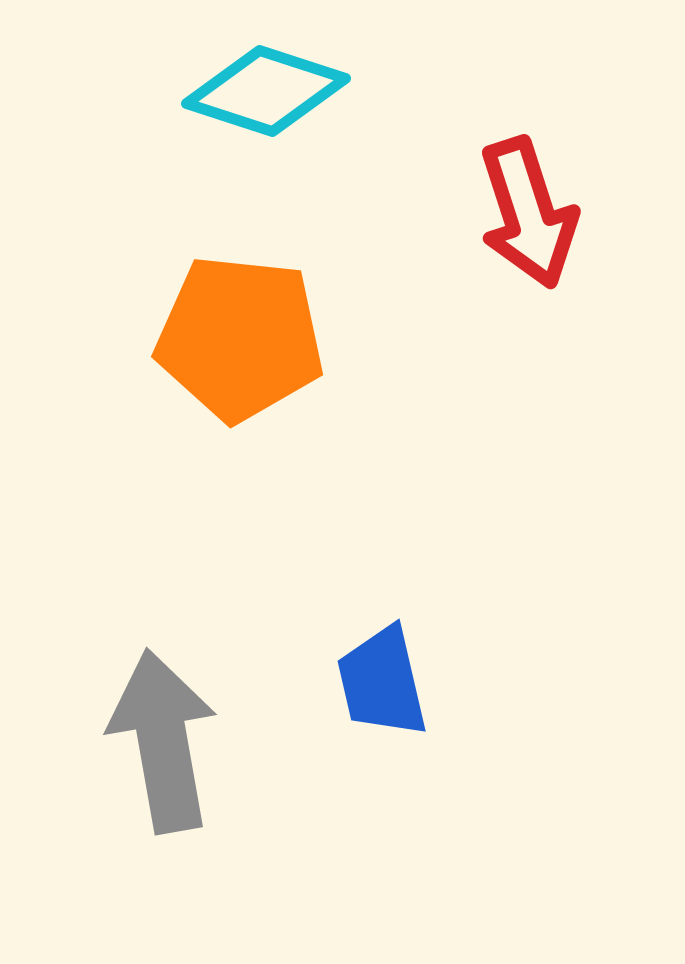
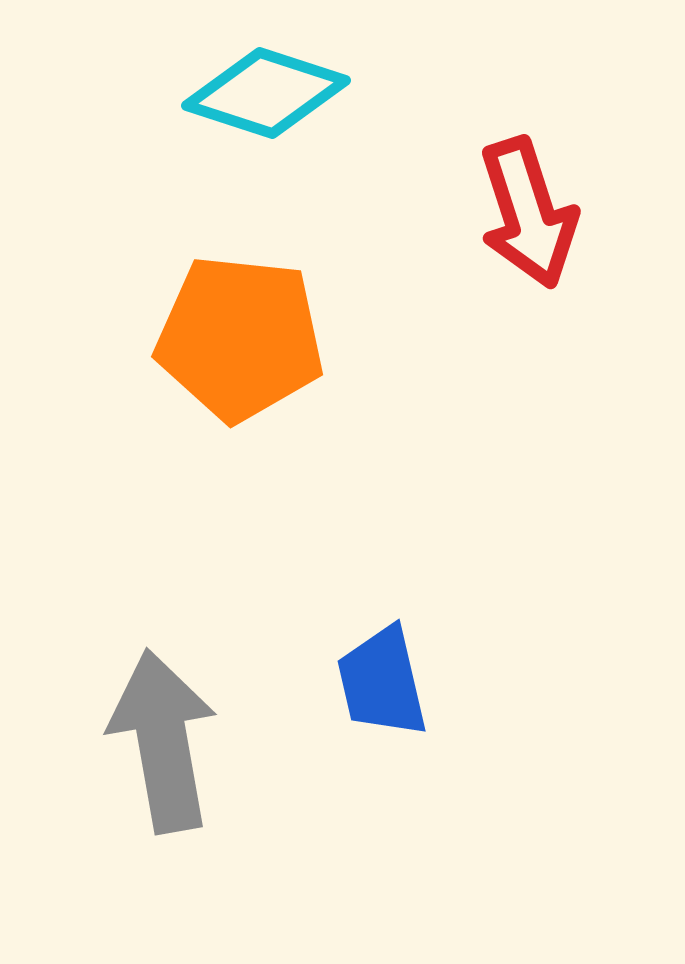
cyan diamond: moved 2 px down
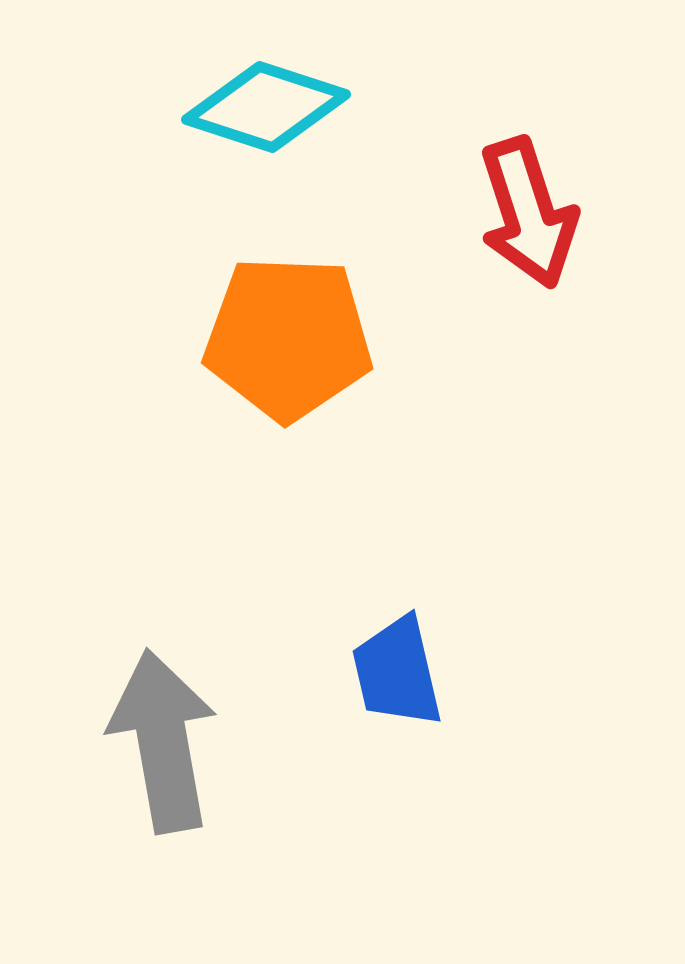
cyan diamond: moved 14 px down
orange pentagon: moved 48 px right; rotated 4 degrees counterclockwise
blue trapezoid: moved 15 px right, 10 px up
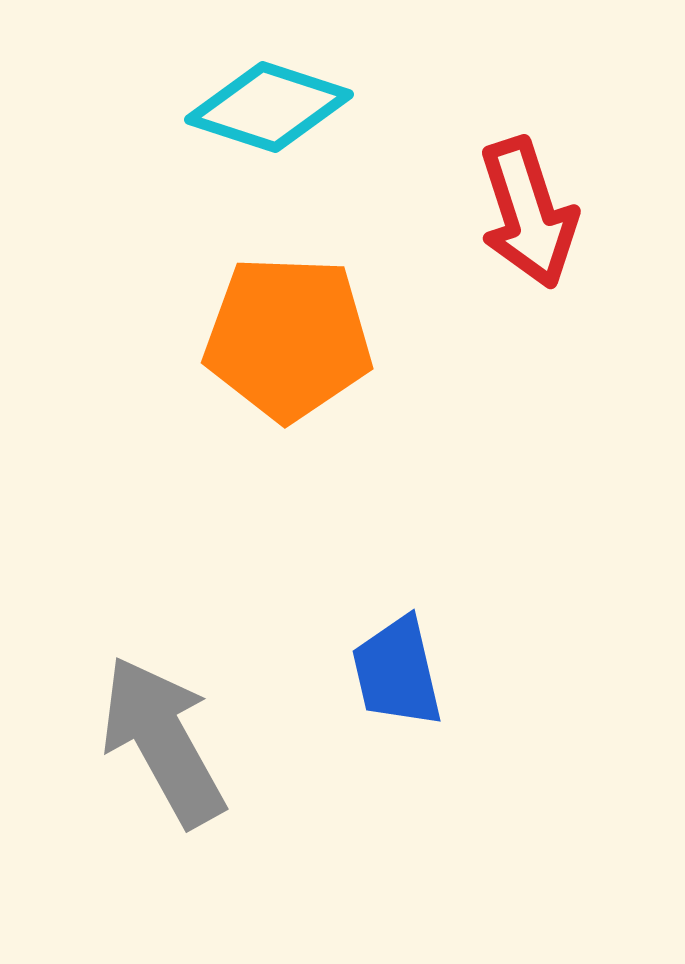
cyan diamond: moved 3 px right
gray arrow: rotated 19 degrees counterclockwise
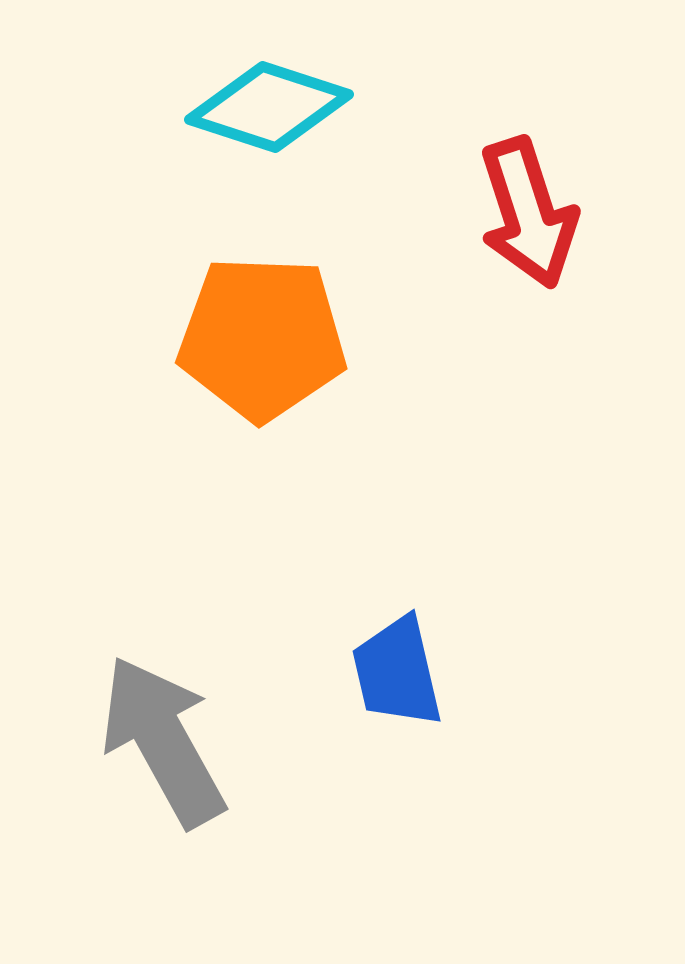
orange pentagon: moved 26 px left
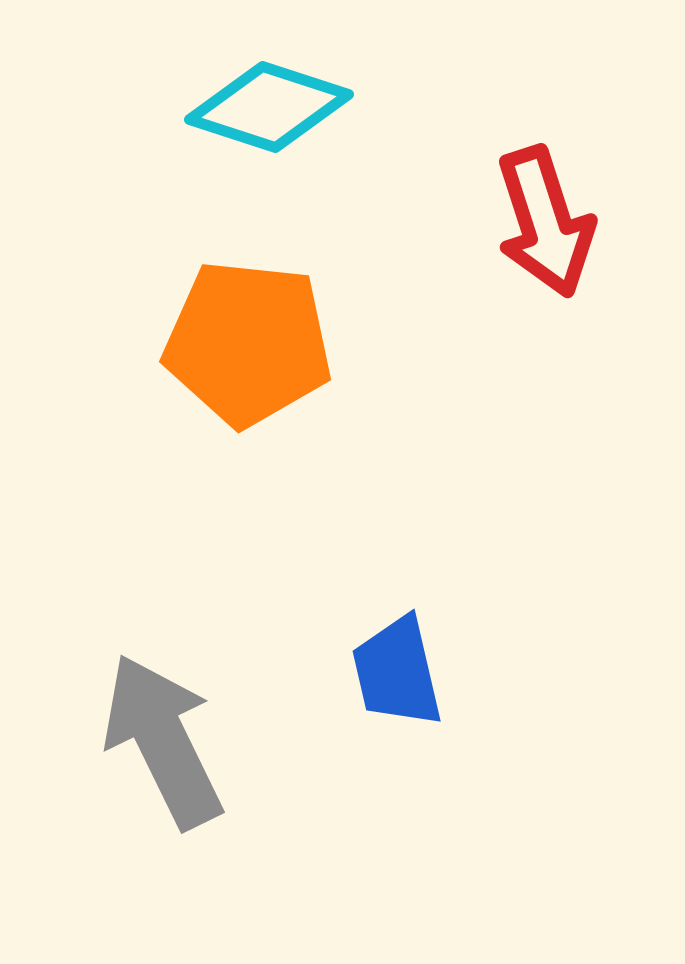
red arrow: moved 17 px right, 9 px down
orange pentagon: moved 14 px left, 5 px down; rotated 4 degrees clockwise
gray arrow: rotated 3 degrees clockwise
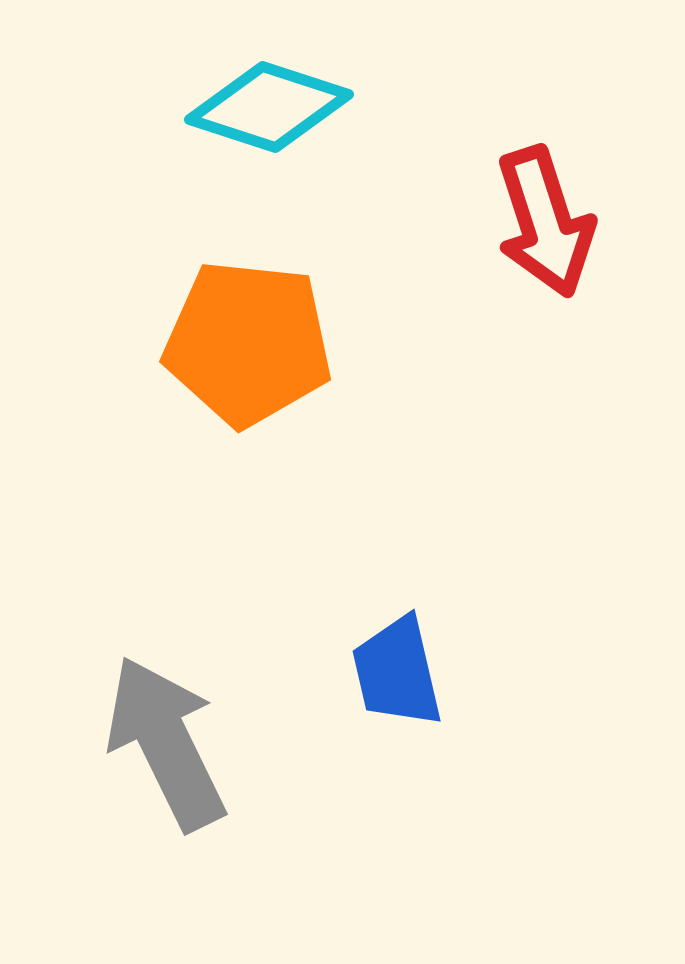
gray arrow: moved 3 px right, 2 px down
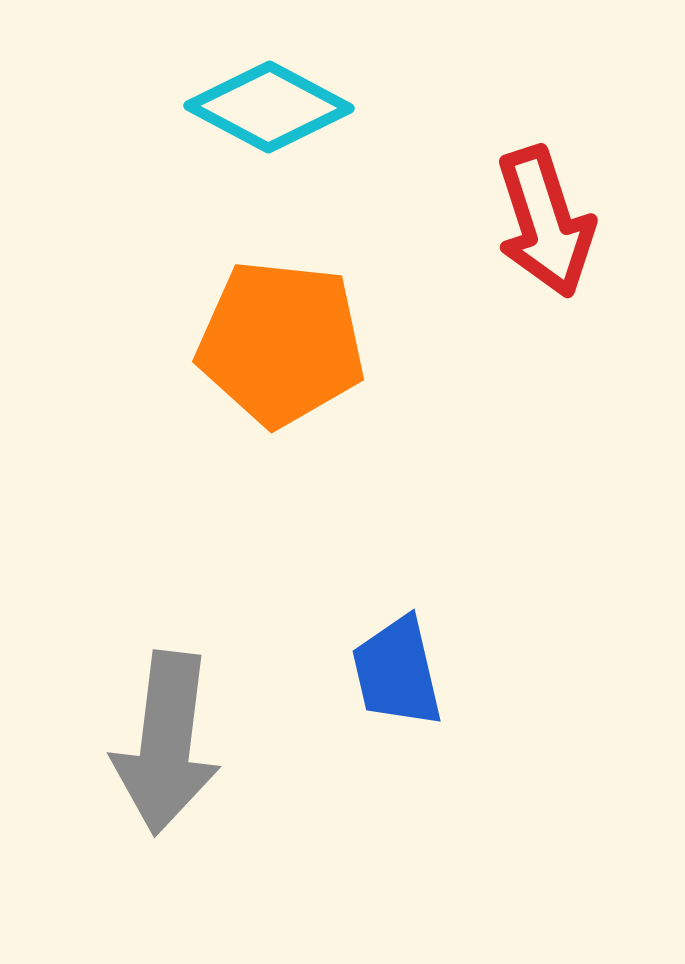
cyan diamond: rotated 10 degrees clockwise
orange pentagon: moved 33 px right
gray arrow: rotated 147 degrees counterclockwise
